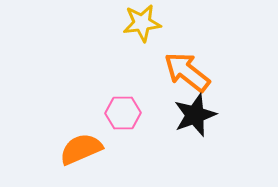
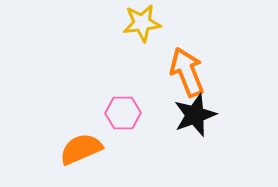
orange arrow: rotated 30 degrees clockwise
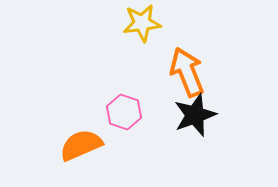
pink hexagon: moved 1 px right, 1 px up; rotated 20 degrees clockwise
orange semicircle: moved 4 px up
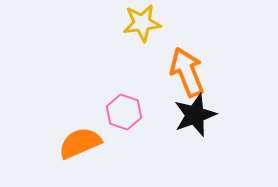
orange semicircle: moved 1 px left, 2 px up
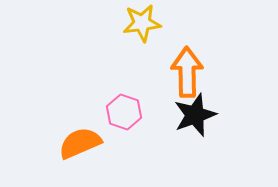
orange arrow: rotated 21 degrees clockwise
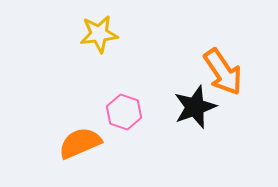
yellow star: moved 43 px left, 11 px down
orange arrow: moved 36 px right; rotated 147 degrees clockwise
black star: moved 8 px up
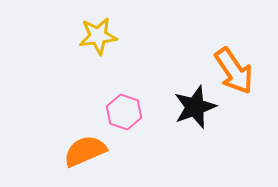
yellow star: moved 1 px left, 2 px down
orange arrow: moved 11 px right, 1 px up
orange semicircle: moved 5 px right, 8 px down
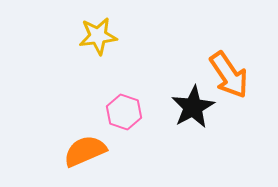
orange arrow: moved 5 px left, 4 px down
black star: moved 2 px left; rotated 9 degrees counterclockwise
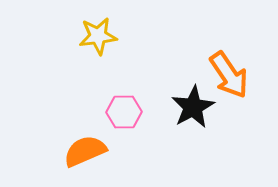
pink hexagon: rotated 20 degrees counterclockwise
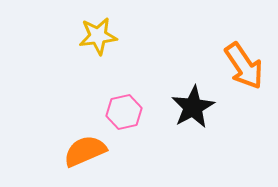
orange arrow: moved 15 px right, 9 px up
pink hexagon: rotated 12 degrees counterclockwise
